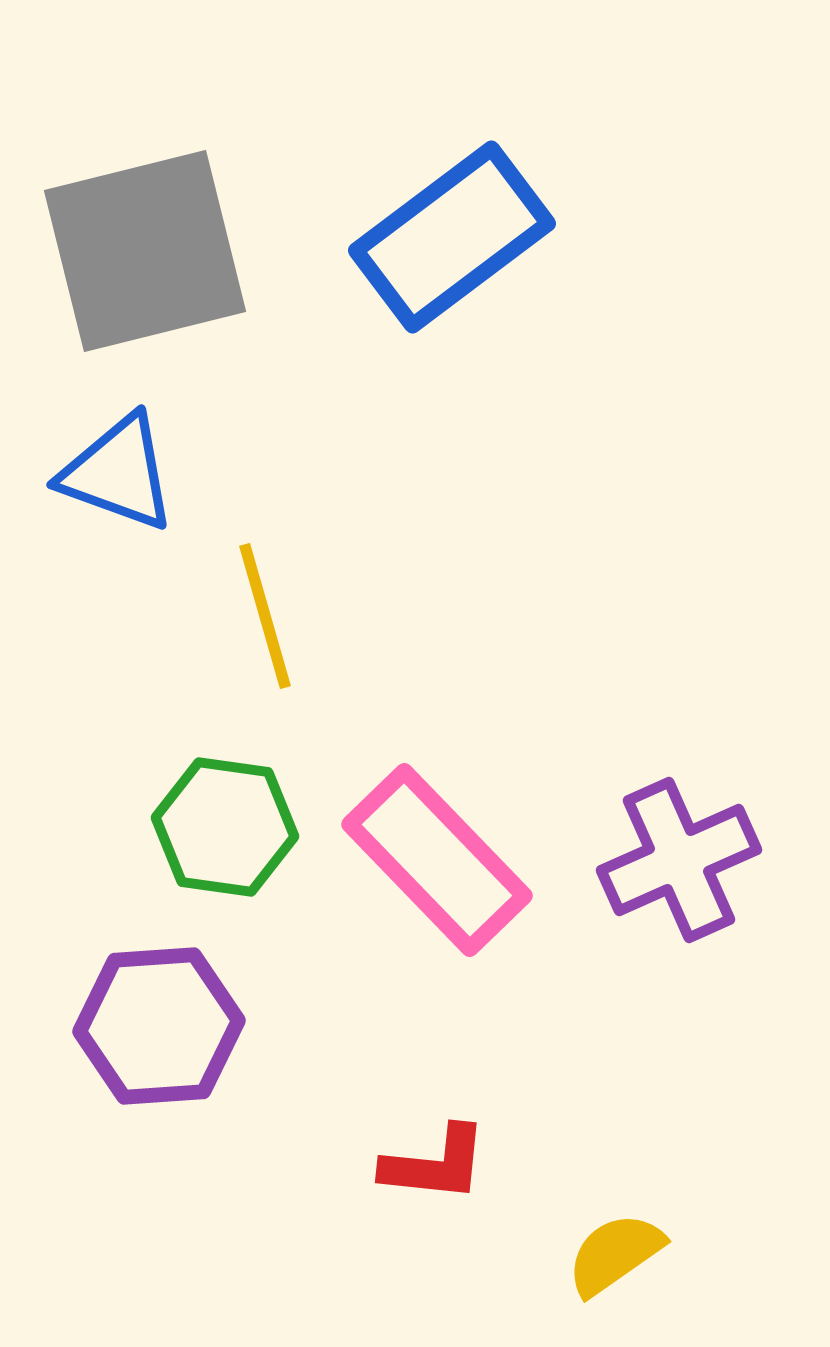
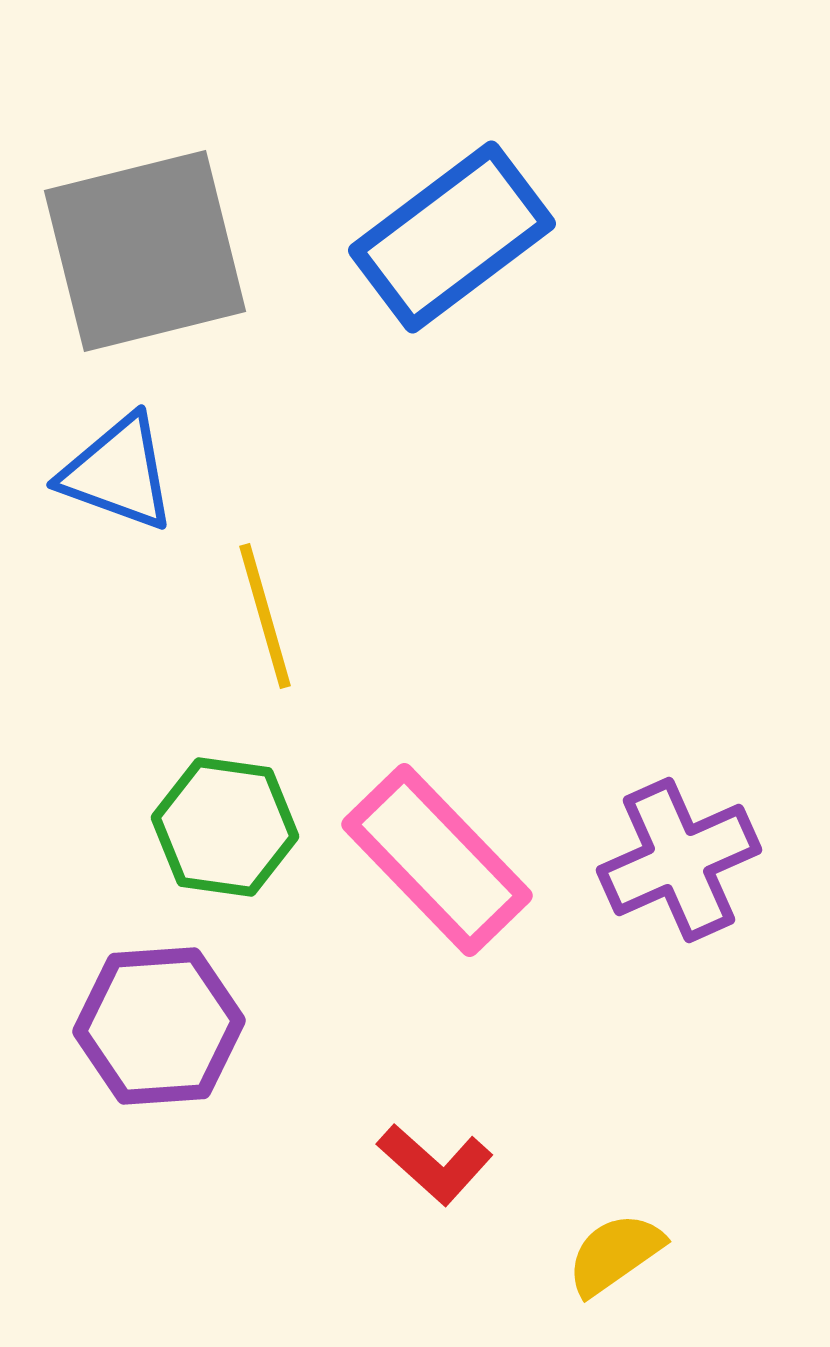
red L-shape: rotated 36 degrees clockwise
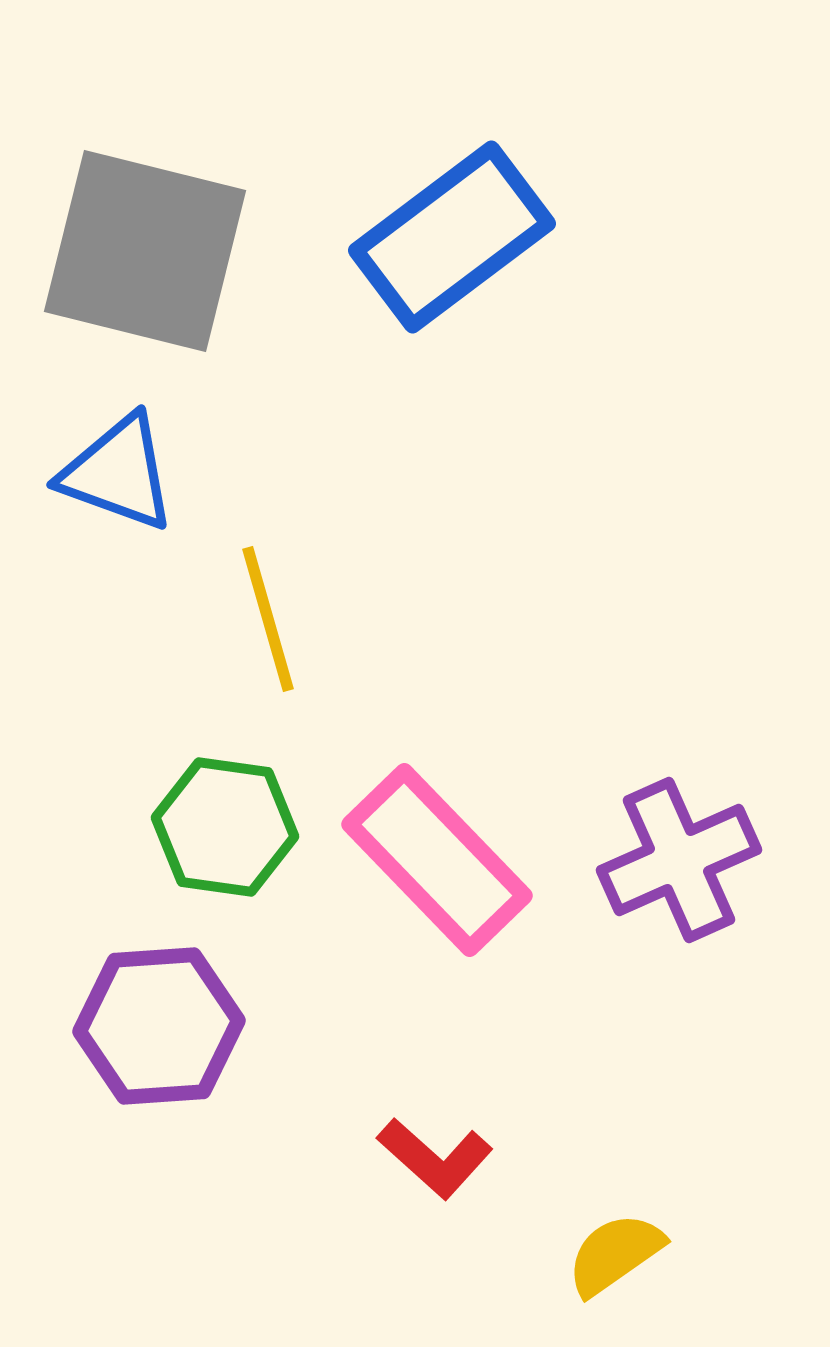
gray square: rotated 28 degrees clockwise
yellow line: moved 3 px right, 3 px down
red L-shape: moved 6 px up
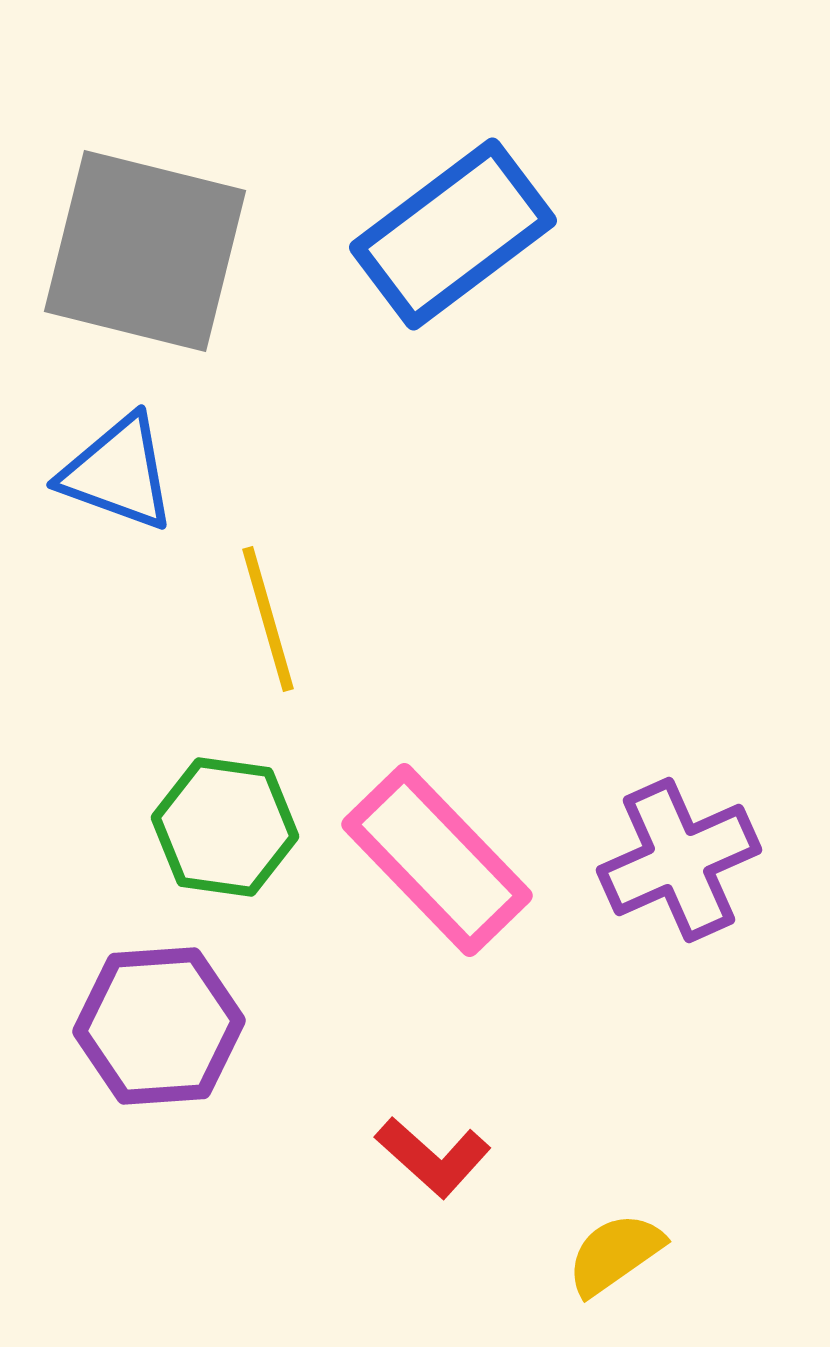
blue rectangle: moved 1 px right, 3 px up
red L-shape: moved 2 px left, 1 px up
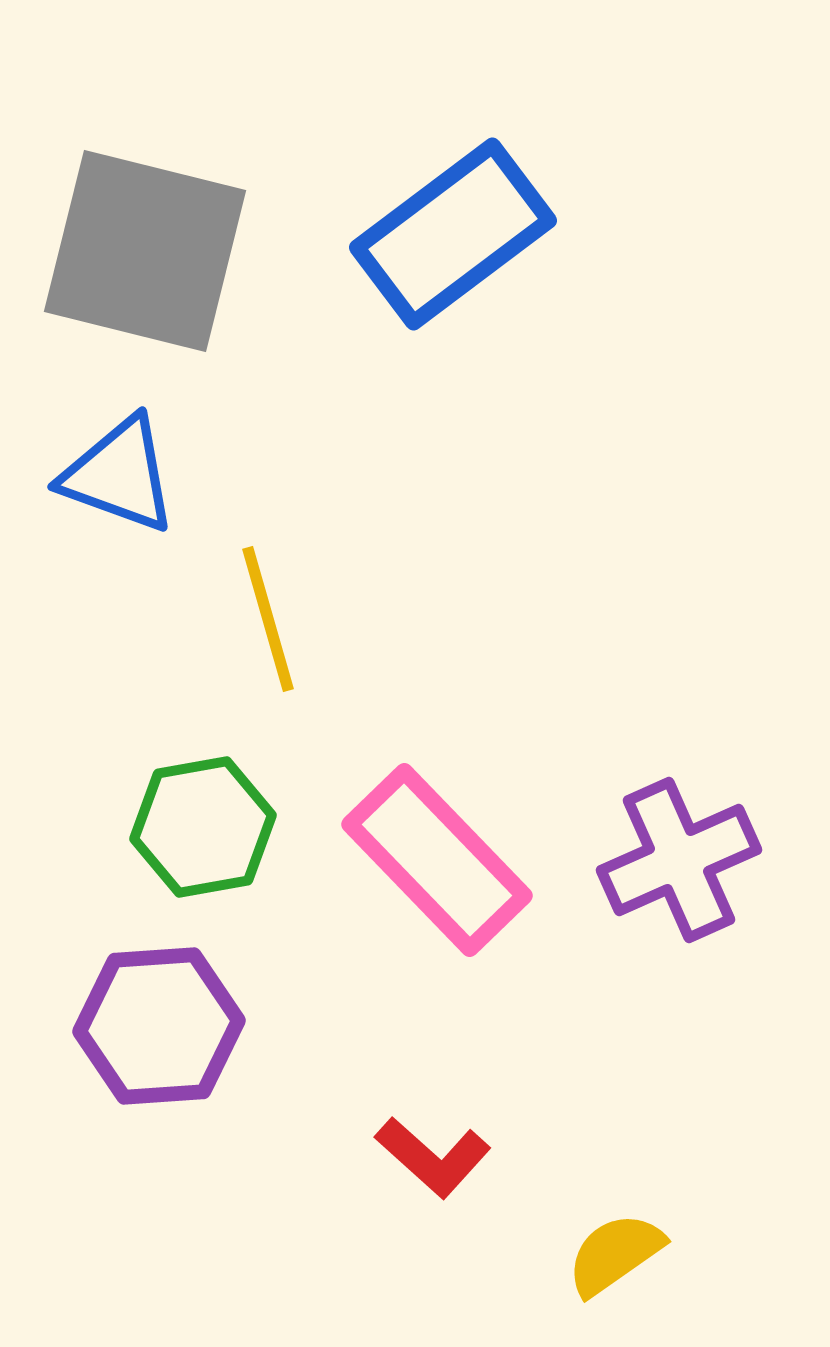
blue triangle: moved 1 px right, 2 px down
green hexagon: moved 22 px left; rotated 18 degrees counterclockwise
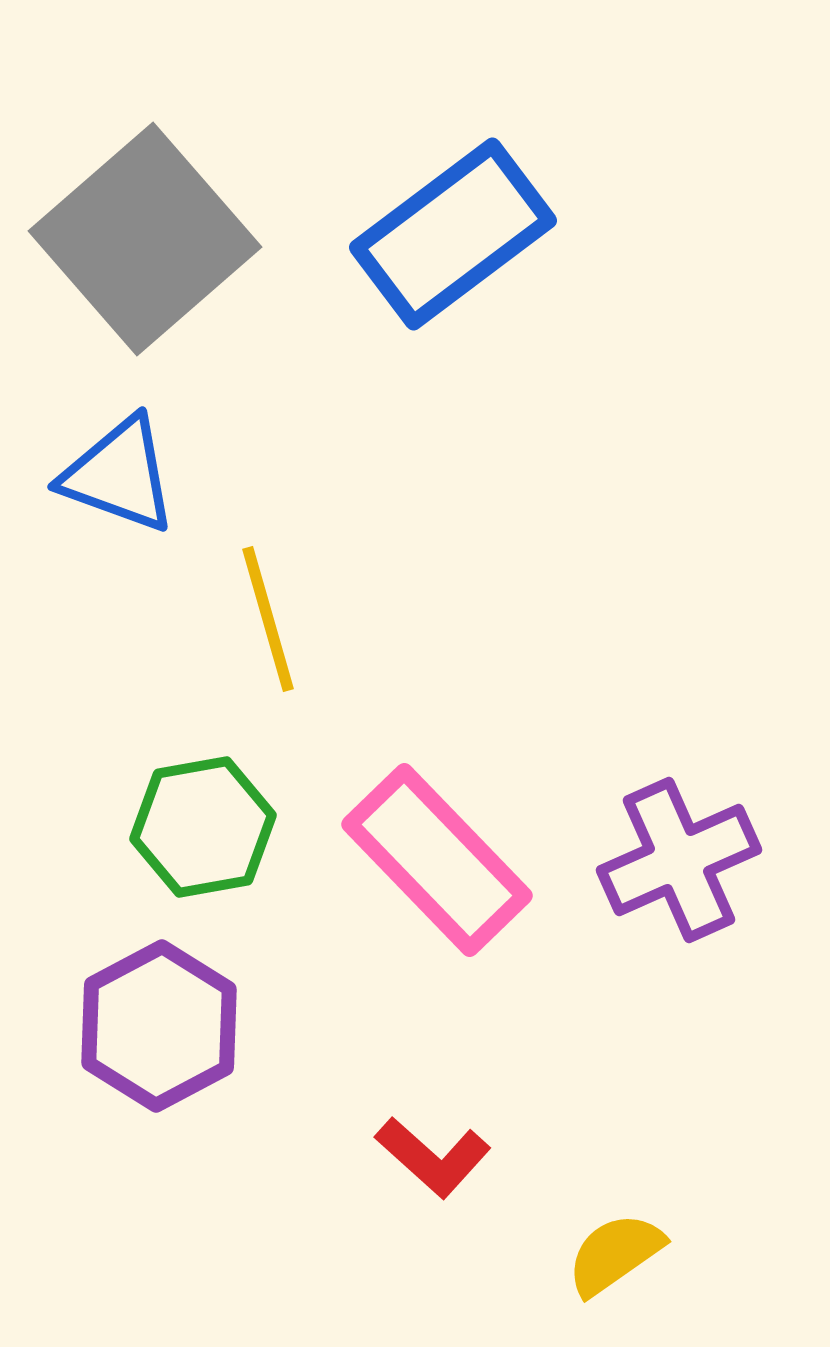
gray square: moved 12 px up; rotated 35 degrees clockwise
purple hexagon: rotated 24 degrees counterclockwise
